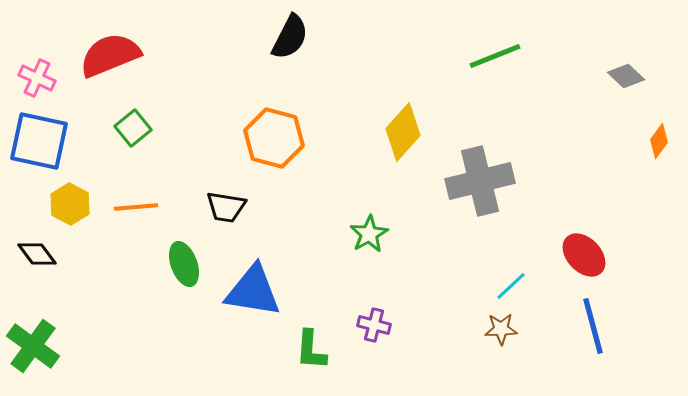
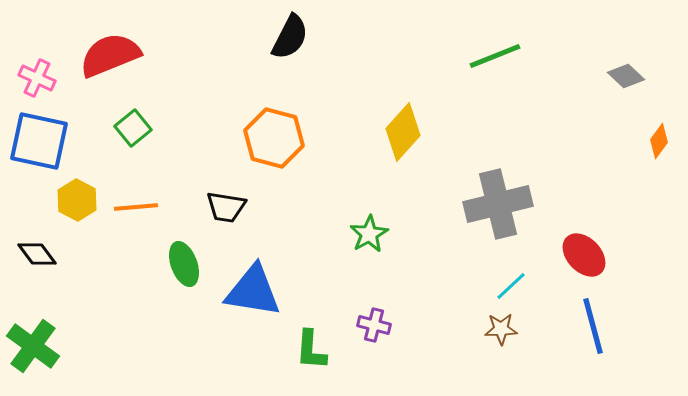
gray cross: moved 18 px right, 23 px down
yellow hexagon: moved 7 px right, 4 px up
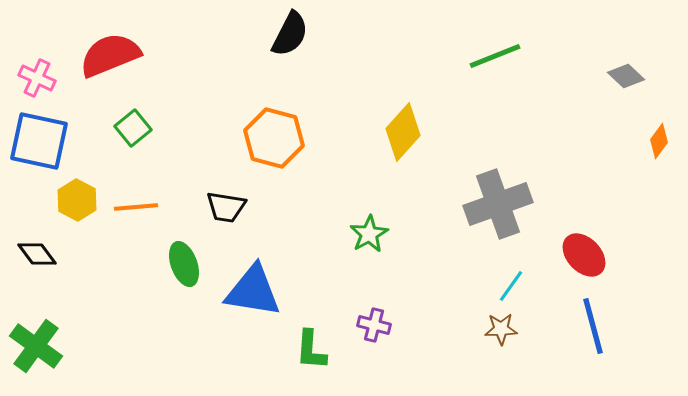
black semicircle: moved 3 px up
gray cross: rotated 6 degrees counterclockwise
cyan line: rotated 12 degrees counterclockwise
green cross: moved 3 px right
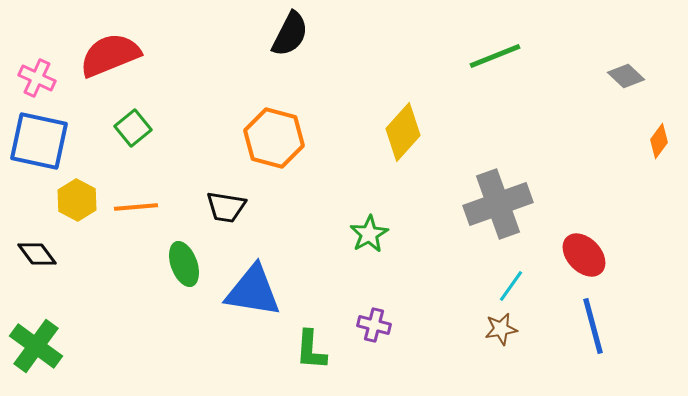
brown star: rotated 8 degrees counterclockwise
